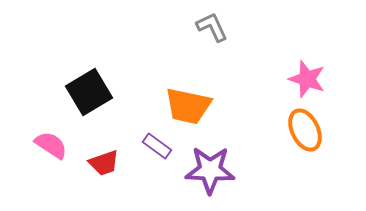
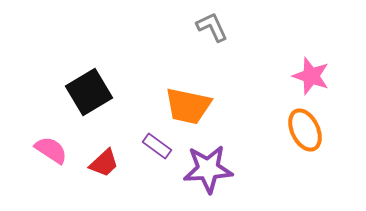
pink star: moved 4 px right, 3 px up
pink semicircle: moved 5 px down
red trapezoid: rotated 24 degrees counterclockwise
purple star: moved 2 px left, 1 px up; rotated 6 degrees counterclockwise
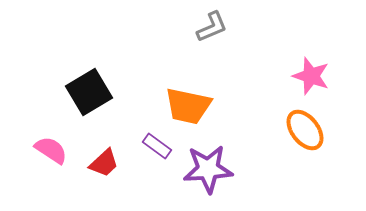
gray L-shape: rotated 92 degrees clockwise
orange ellipse: rotated 12 degrees counterclockwise
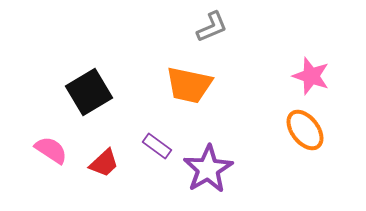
orange trapezoid: moved 1 px right, 21 px up
purple star: rotated 27 degrees counterclockwise
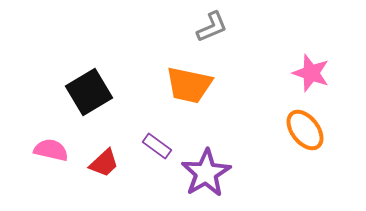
pink star: moved 3 px up
pink semicircle: rotated 20 degrees counterclockwise
purple star: moved 2 px left, 4 px down
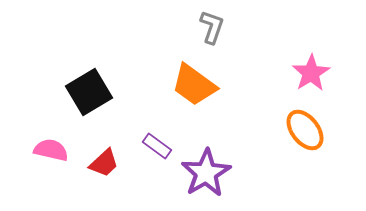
gray L-shape: rotated 48 degrees counterclockwise
pink star: rotated 21 degrees clockwise
orange trapezoid: moved 5 px right; rotated 24 degrees clockwise
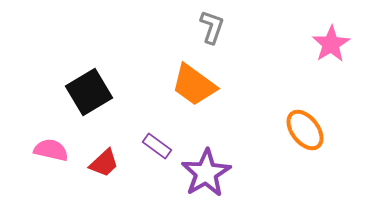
pink star: moved 20 px right, 29 px up
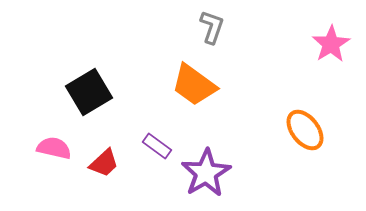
pink semicircle: moved 3 px right, 2 px up
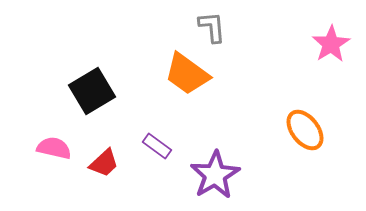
gray L-shape: rotated 24 degrees counterclockwise
orange trapezoid: moved 7 px left, 11 px up
black square: moved 3 px right, 1 px up
purple star: moved 9 px right, 2 px down
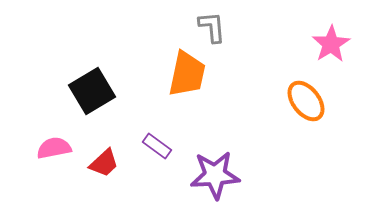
orange trapezoid: rotated 114 degrees counterclockwise
orange ellipse: moved 1 px right, 29 px up
pink semicircle: rotated 24 degrees counterclockwise
purple star: rotated 27 degrees clockwise
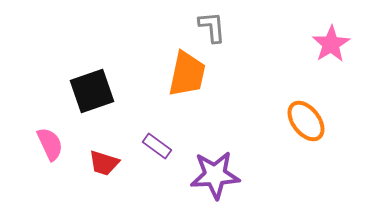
black square: rotated 12 degrees clockwise
orange ellipse: moved 20 px down
pink semicircle: moved 4 px left, 4 px up; rotated 76 degrees clockwise
red trapezoid: rotated 60 degrees clockwise
